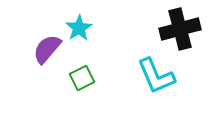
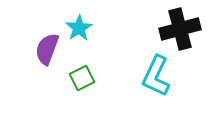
purple semicircle: rotated 20 degrees counterclockwise
cyan L-shape: rotated 48 degrees clockwise
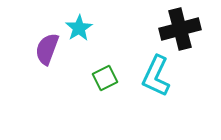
green square: moved 23 px right
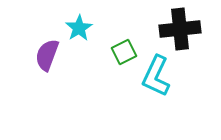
black cross: rotated 9 degrees clockwise
purple semicircle: moved 6 px down
green square: moved 19 px right, 26 px up
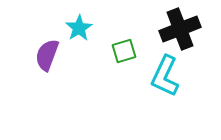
black cross: rotated 15 degrees counterclockwise
green square: moved 1 px up; rotated 10 degrees clockwise
cyan L-shape: moved 9 px right
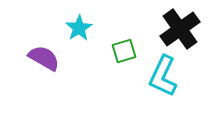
black cross: rotated 15 degrees counterclockwise
purple semicircle: moved 3 px left, 3 px down; rotated 100 degrees clockwise
cyan L-shape: moved 2 px left
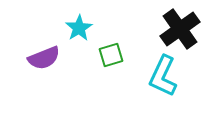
green square: moved 13 px left, 4 px down
purple semicircle: rotated 128 degrees clockwise
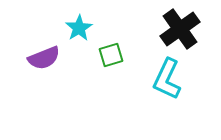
cyan L-shape: moved 4 px right, 3 px down
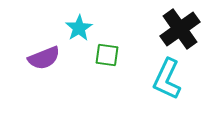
green square: moved 4 px left; rotated 25 degrees clockwise
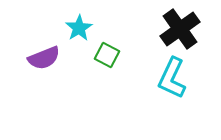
green square: rotated 20 degrees clockwise
cyan L-shape: moved 5 px right, 1 px up
